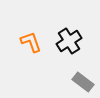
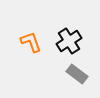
gray rectangle: moved 6 px left, 8 px up
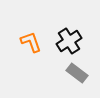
gray rectangle: moved 1 px up
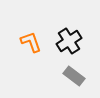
gray rectangle: moved 3 px left, 3 px down
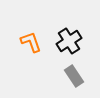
gray rectangle: rotated 20 degrees clockwise
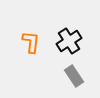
orange L-shape: rotated 25 degrees clockwise
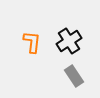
orange L-shape: moved 1 px right
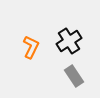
orange L-shape: moved 1 px left, 5 px down; rotated 20 degrees clockwise
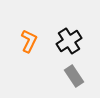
orange L-shape: moved 2 px left, 6 px up
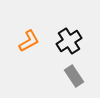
orange L-shape: rotated 35 degrees clockwise
